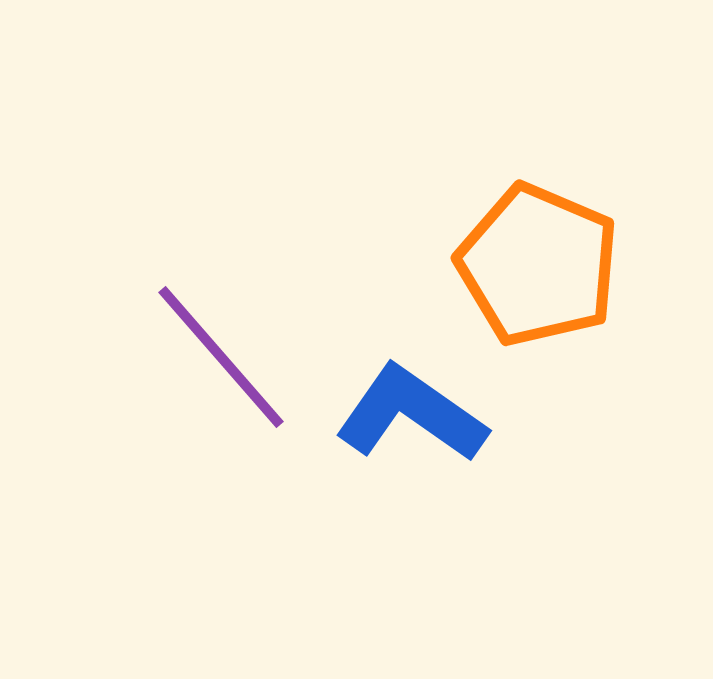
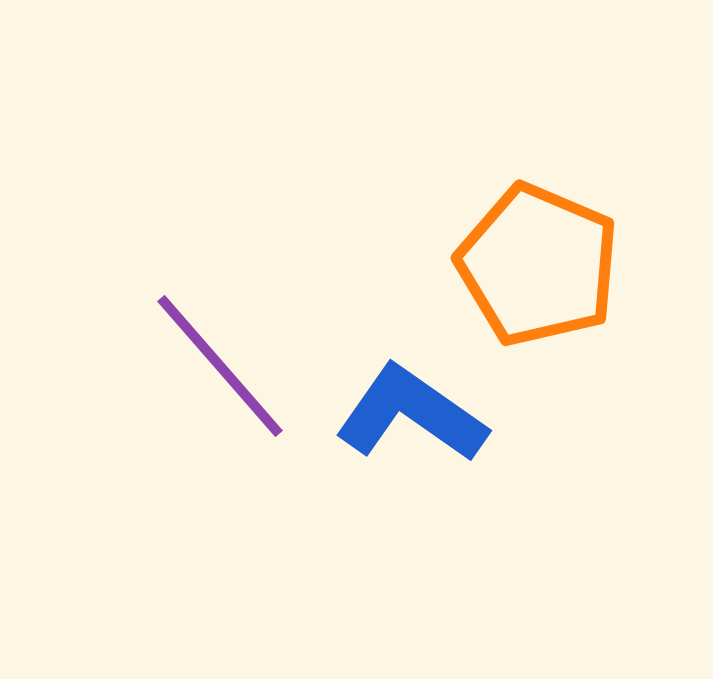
purple line: moved 1 px left, 9 px down
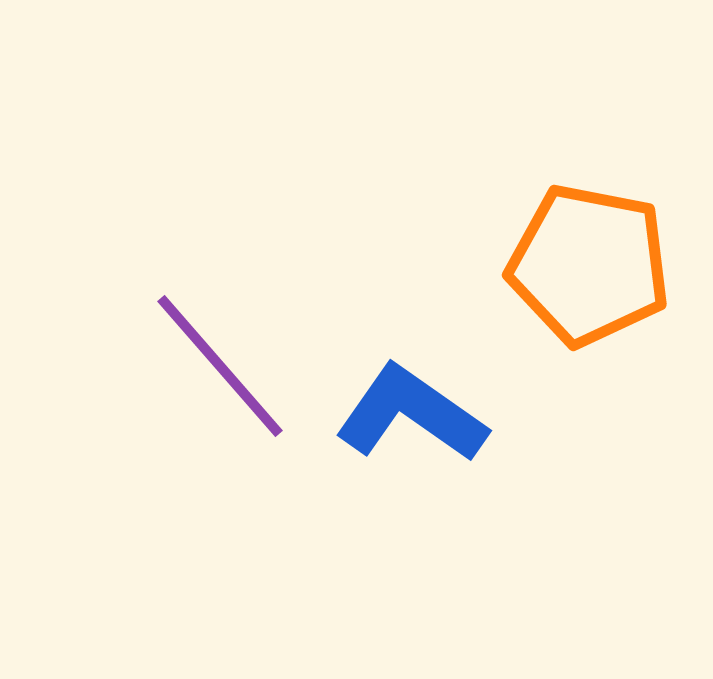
orange pentagon: moved 51 px right; rotated 12 degrees counterclockwise
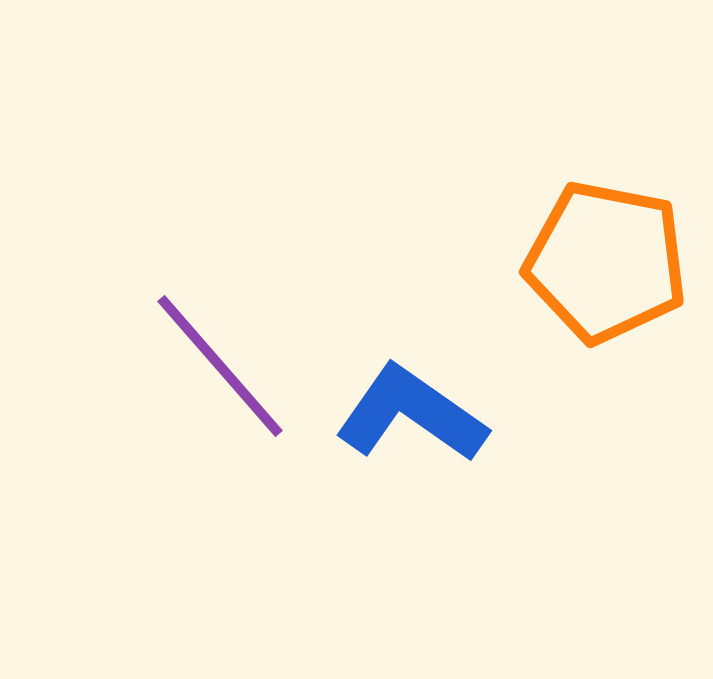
orange pentagon: moved 17 px right, 3 px up
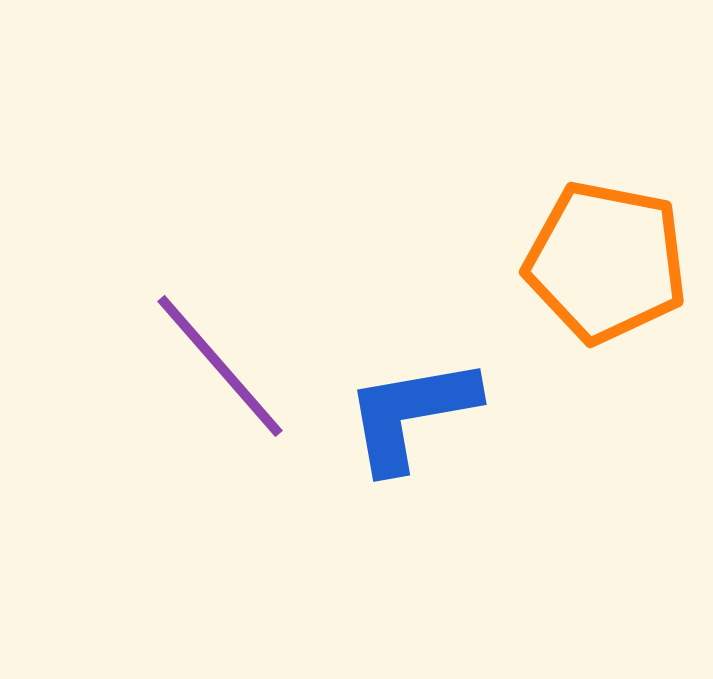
blue L-shape: rotated 45 degrees counterclockwise
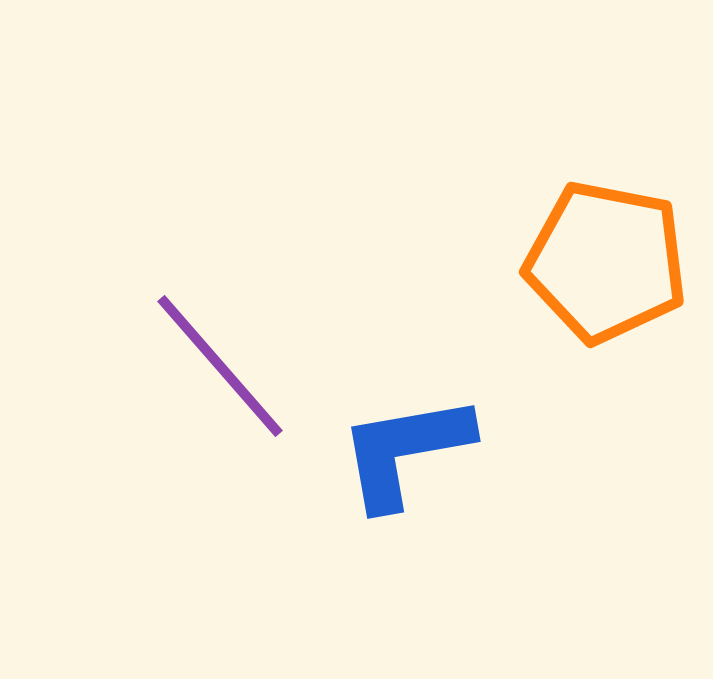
blue L-shape: moved 6 px left, 37 px down
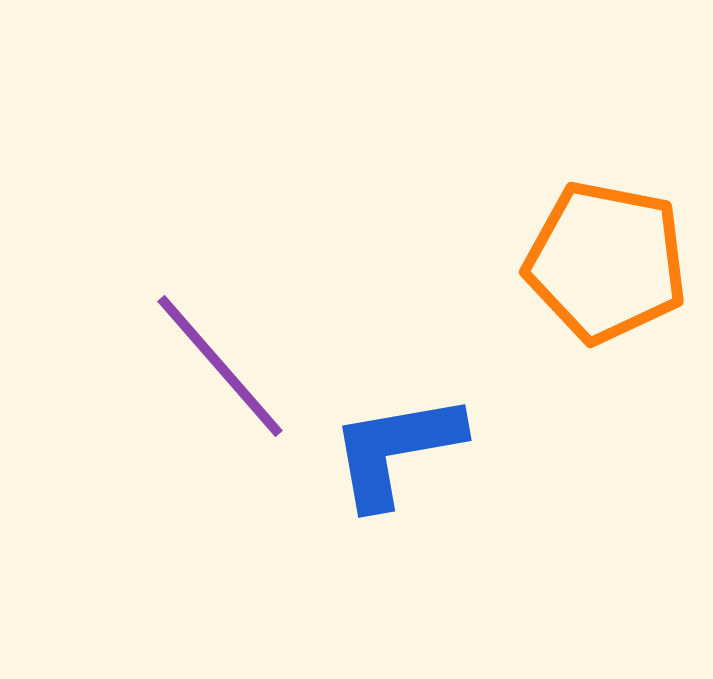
blue L-shape: moved 9 px left, 1 px up
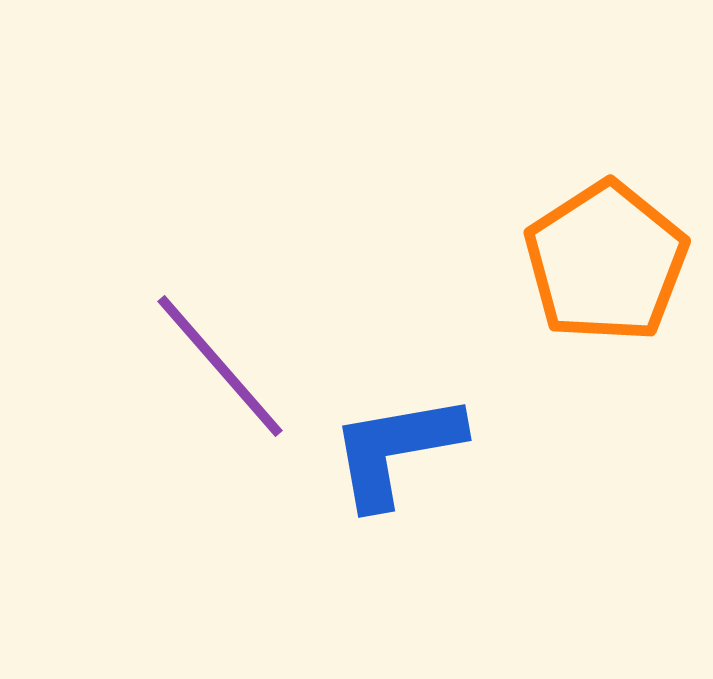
orange pentagon: rotated 28 degrees clockwise
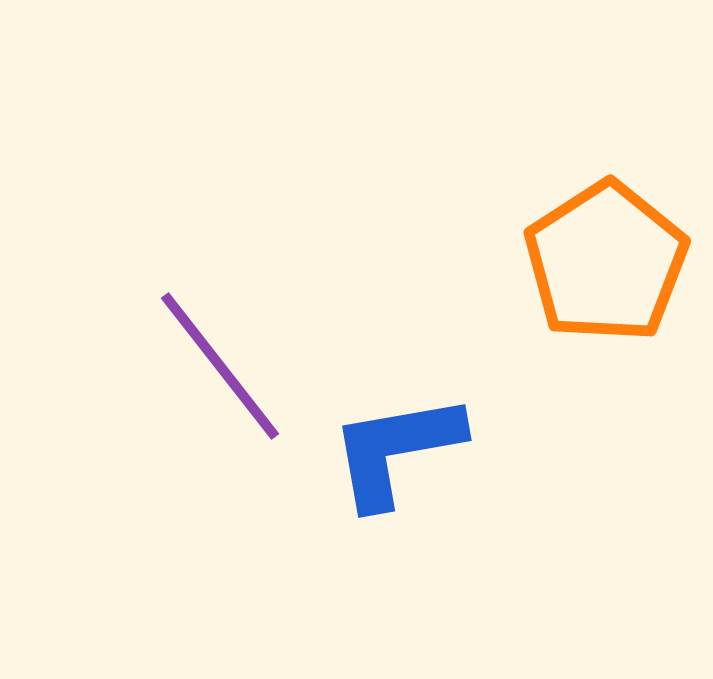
purple line: rotated 3 degrees clockwise
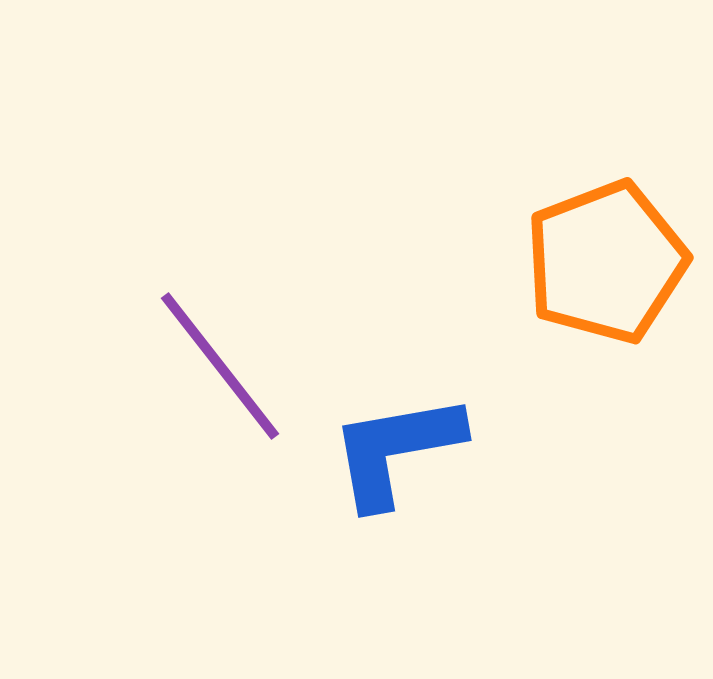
orange pentagon: rotated 12 degrees clockwise
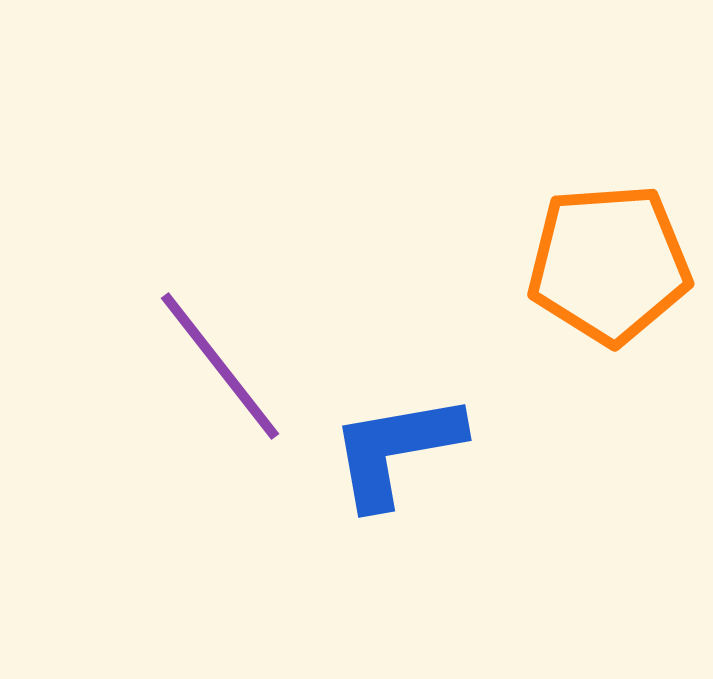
orange pentagon: moved 3 px right, 2 px down; rotated 17 degrees clockwise
